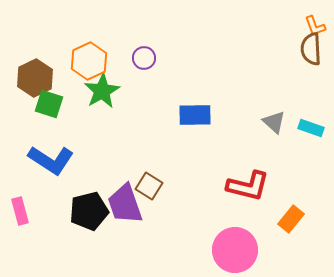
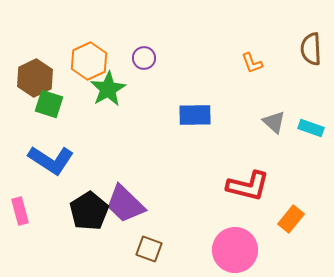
orange L-shape: moved 63 px left, 37 px down
green star: moved 6 px right, 2 px up
brown square: moved 63 px down; rotated 12 degrees counterclockwise
purple trapezoid: rotated 27 degrees counterclockwise
black pentagon: rotated 18 degrees counterclockwise
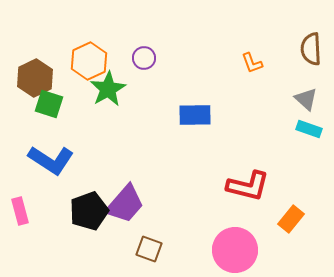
gray triangle: moved 32 px right, 23 px up
cyan rectangle: moved 2 px left, 1 px down
purple trapezoid: rotated 93 degrees counterclockwise
black pentagon: rotated 12 degrees clockwise
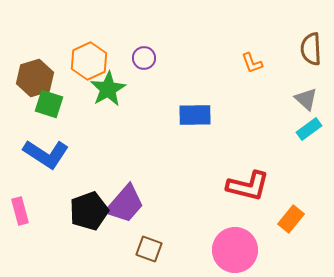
brown hexagon: rotated 9 degrees clockwise
cyan rectangle: rotated 55 degrees counterclockwise
blue L-shape: moved 5 px left, 6 px up
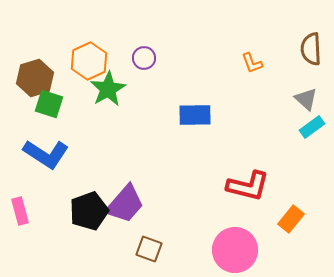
cyan rectangle: moved 3 px right, 2 px up
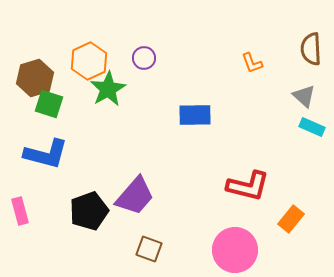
gray triangle: moved 2 px left, 3 px up
cyan rectangle: rotated 60 degrees clockwise
blue L-shape: rotated 18 degrees counterclockwise
purple trapezoid: moved 10 px right, 8 px up
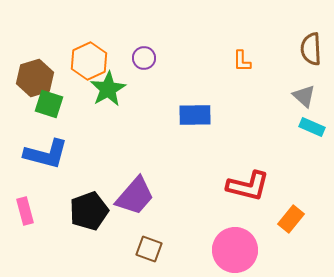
orange L-shape: moved 10 px left, 2 px up; rotated 20 degrees clockwise
pink rectangle: moved 5 px right
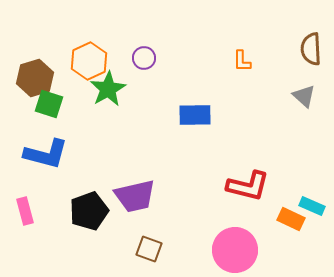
cyan rectangle: moved 79 px down
purple trapezoid: rotated 36 degrees clockwise
orange rectangle: rotated 76 degrees clockwise
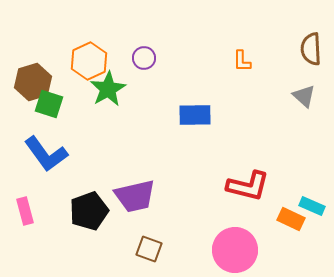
brown hexagon: moved 2 px left, 4 px down
blue L-shape: rotated 39 degrees clockwise
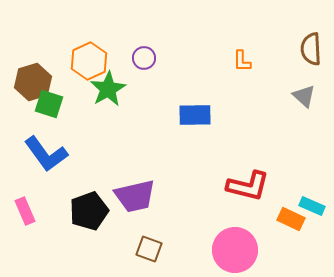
pink rectangle: rotated 8 degrees counterclockwise
